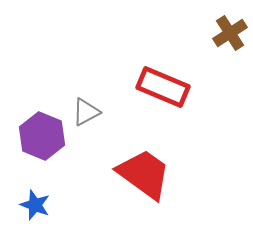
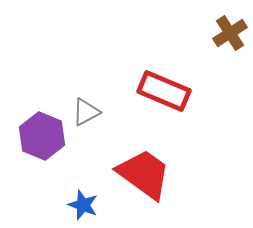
red rectangle: moved 1 px right, 4 px down
blue star: moved 48 px right
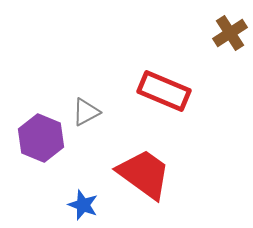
purple hexagon: moved 1 px left, 2 px down
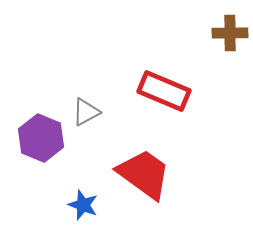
brown cross: rotated 32 degrees clockwise
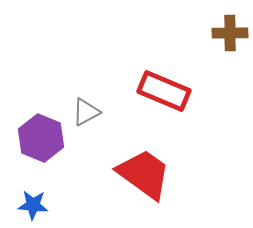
blue star: moved 50 px left; rotated 16 degrees counterclockwise
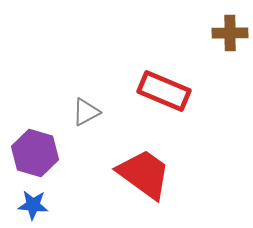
purple hexagon: moved 6 px left, 15 px down; rotated 6 degrees counterclockwise
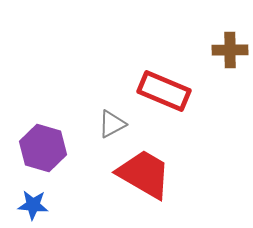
brown cross: moved 17 px down
gray triangle: moved 26 px right, 12 px down
purple hexagon: moved 8 px right, 5 px up
red trapezoid: rotated 6 degrees counterclockwise
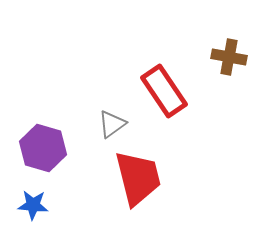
brown cross: moved 1 px left, 7 px down; rotated 12 degrees clockwise
red rectangle: rotated 33 degrees clockwise
gray triangle: rotated 8 degrees counterclockwise
red trapezoid: moved 6 px left, 4 px down; rotated 46 degrees clockwise
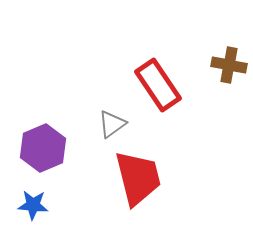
brown cross: moved 8 px down
red rectangle: moved 6 px left, 6 px up
purple hexagon: rotated 21 degrees clockwise
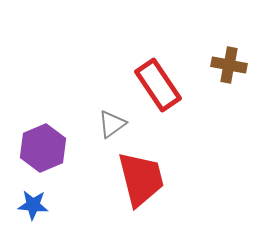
red trapezoid: moved 3 px right, 1 px down
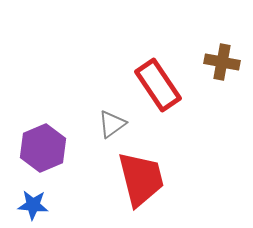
brown cross: moved 7 px left, 3 px up
